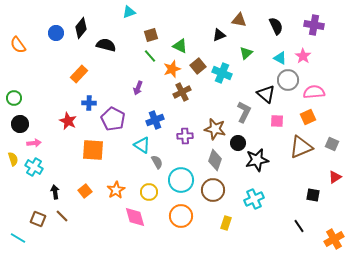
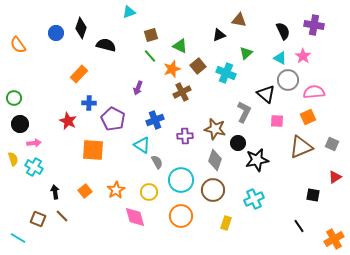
black semicircle at (276, 26): moved 7 px right, 5 px down
black diamond at (81, 28): rotated 20 degrees counterclockwise
cyan cross at (222, 73): moved 4 px right
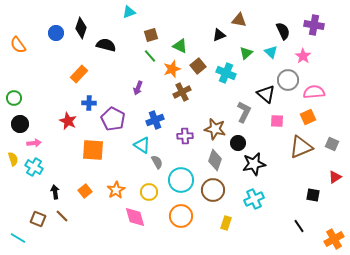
cyan triangle at (280, 58): moved 9 px left, 6 px up; rotated 16 degrees clockwise
black star at (257, 160): moved 3 px left, 4 px down
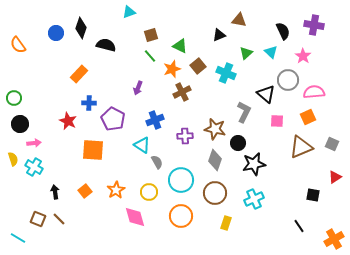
brown circle at (213, 190): moved 2 px right, 3 px down
brown line at (62, 216): moved 3 px left, 3 px down
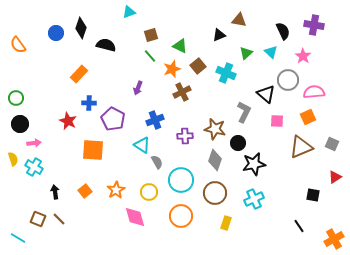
green circle at (14, 98): moved 2 px right
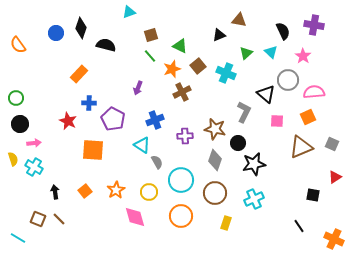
orange cross at (334, 239): rotated 36 degrees counterclockwise
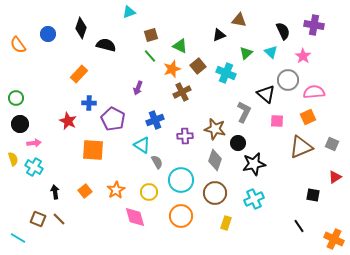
blue circle at (56, 33): moved 8 px left, 1 px down
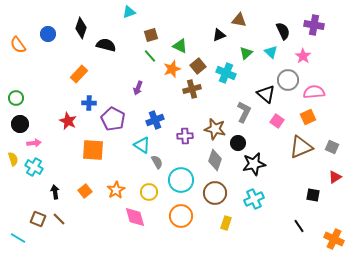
brown cross at (182, 92): moved 10 px right, 3 px up; rotated 12 degrees clockwise
pink square at (277, 121): rotated 32 degrees clockwise
gray square at (332, 144): moved 3 px down
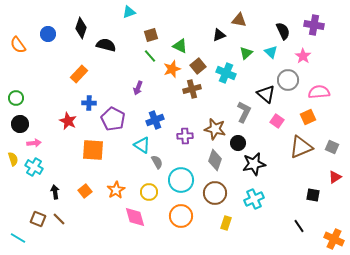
pink semicircle at (314, 92): moved 5 px right
